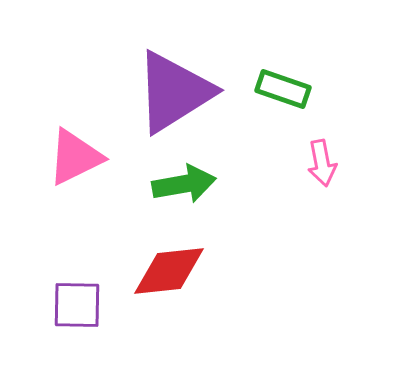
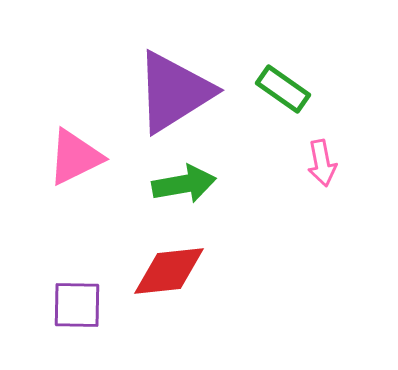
green rectangle: rotated 16 degrees clockwise
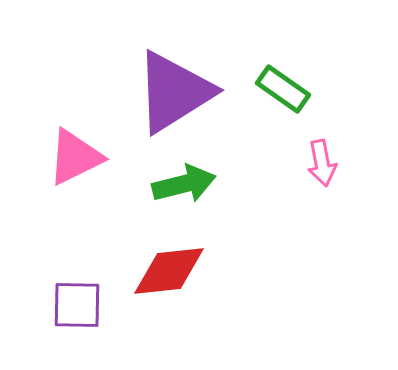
green arrow: rotated 4 degrees counterclockwise
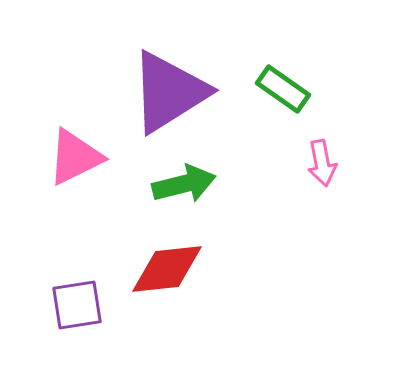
purple triangle: moved 5 px left
red diamond: moved 2 px left, 2 px up
purple square: rotated 10 degrees counterclockwise
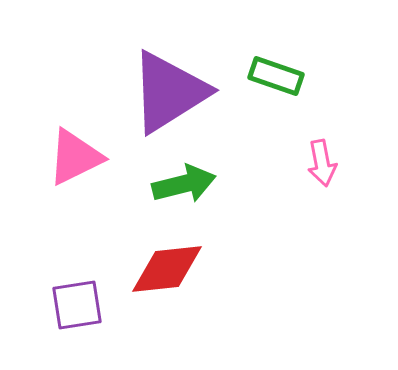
green rectangle: moved 7 px left, 13 px up; rotated 16 degrees counterclockwise
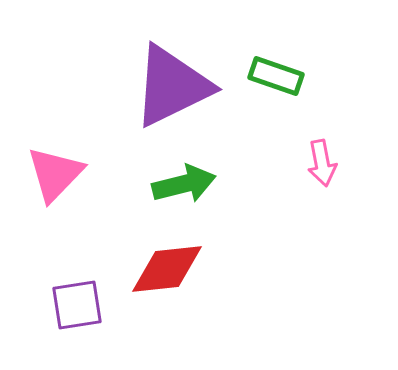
purple triangle: moved 3 px right, 6 px up; rotated 6 degrees clockwise
pink triangle: moved 20 px left, 17 px down; rotated 20 degrees counterclockwise
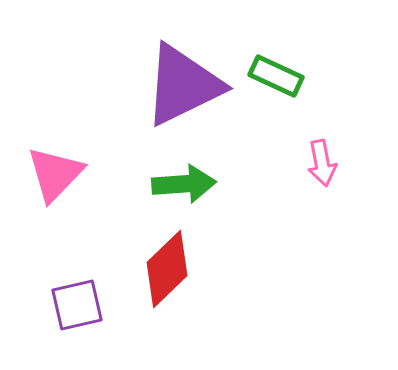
green rectangle: rotated 6 degrees clockwise
purple triangle: moved 11 px right, 1 px up
green arrow: rotated 10 degrees clockwise
red diamond: rotated 38 degrees counterclockwise
purple square: rotated 4 degrees counterclockwise
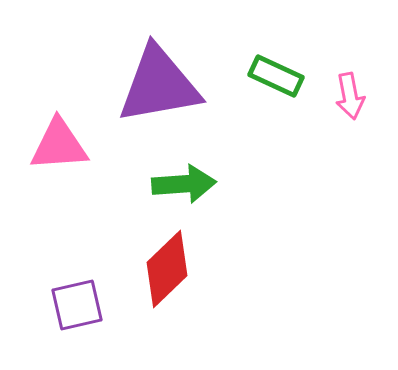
purple triangle: moved 24 px left; rotated 16 degrees clockwise
pink arrow: moved 28 px right, 67 px up
pink triangle: moved 4 px right, 29 px up; rotated 42 degrees clockwise
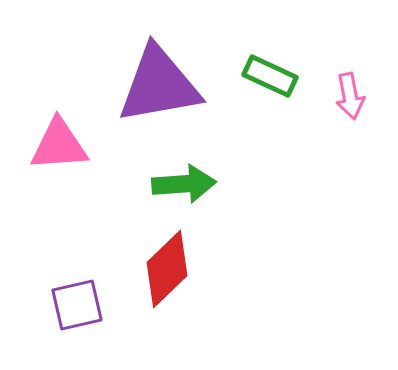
green rectangle: moved 6 px left
